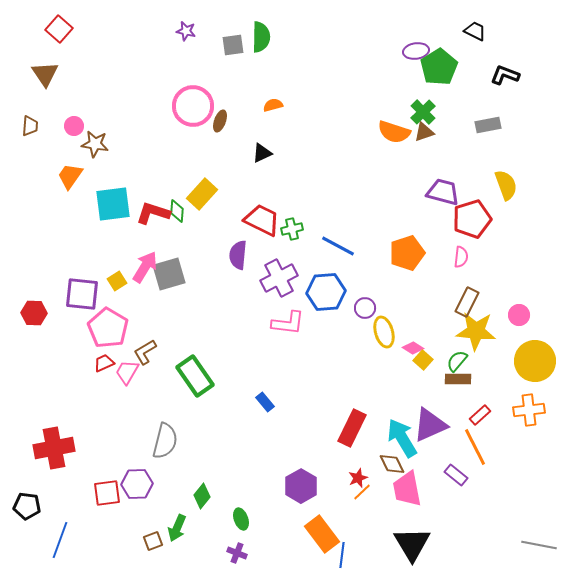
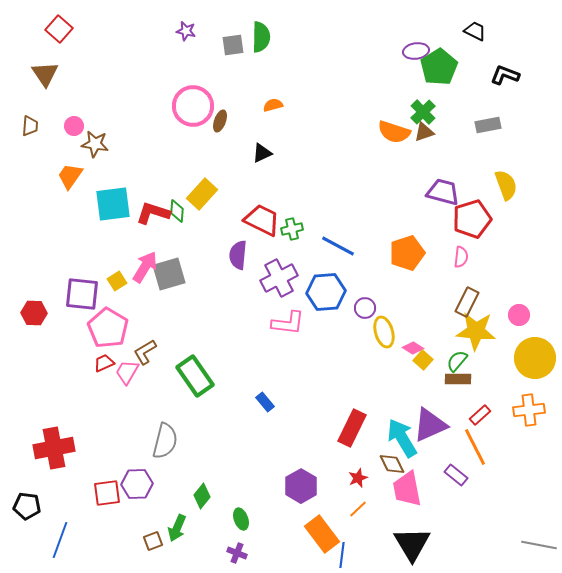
yellow circle at (535, 361): moved 3 px up
orange line at (362, 492): moved 4 px left, 17 px down
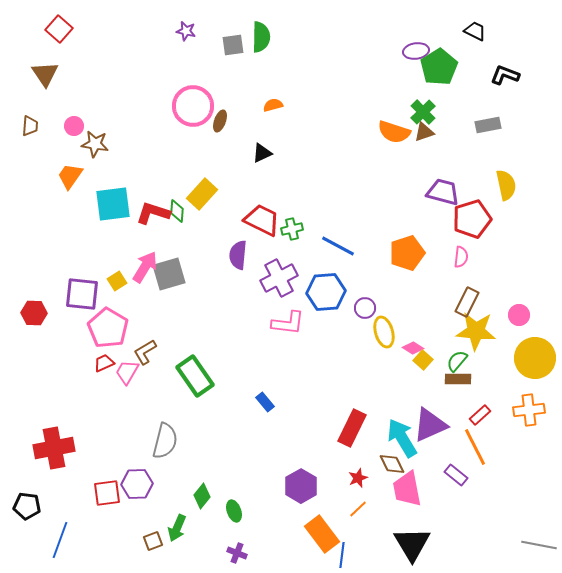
yellow semicircle at (506, 185): rotated 8 degrees clockwise
green ellipse at (241, 519): moved 7 px left, 8 px up
